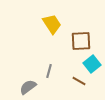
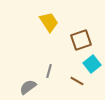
yellow trapezoid: moved 3 px left, 2 px up
brown square: moved 1 px up; rotated 15 degrees counterclockwise
brown line: moved 2 px left
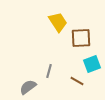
yellow trapezoid: moved 9 px right
brown square: moved 2 px up; rotated 15 degrees clockwise
cyan square: rotated 18 degrees clockwise
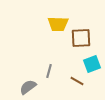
yellow trapezoid: moved 2 px down; rotated 125 degrees clockwise
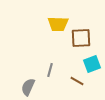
gray line: moved 1 px right, 1 px up
gray semicircle: rotated 30 degrees counterclockwise
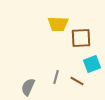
gray line: moved 6 px right, 7 px down
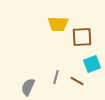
brown square: moved 1 px right, 1 px up
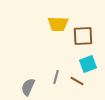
brown square: moved 1 px right, 1 px up
cyan square: moved 4 px left
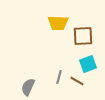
yellow trapezoid: moved 1 px up
gray line: moved 3 px right
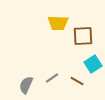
cyan square: moved 5 px right; rotated 12 degrees counterclockwise
gray line: moved 7 px left, 1 px down; rotated 40 degrees clockwise
gray semicircle: moved 2 px left, 2 px up
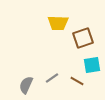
brown square: moved 2 px down; rotated 15 degrees counterclockwise
cyan square: moved 1 px left, 1 px down; rotated 24 degrees clockwise
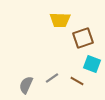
yellow trapezoid: moved 2 px right, 3 px up
cyan square: moved 1 px up; rotated 30 degrees clockwise
